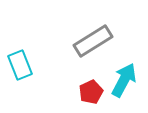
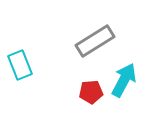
gray rectangle: moved 2 px right
red pentagon: rotated 20 degrees clockwise
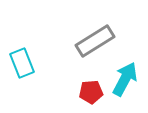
cyan rectangle: moved 2 px right, 2 px up
cyan arrow: moved 1 px right, 1 px up
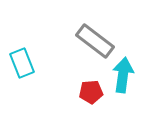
gray rectangle: rotated 69 degrees clockwise
cyan arrow: moved 2 px left, 4 px up; rotated 20 degrees counterclockwise
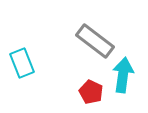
red pentagon: rotated 30 degrees clockwise
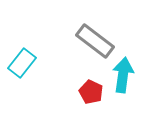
cyan rectangle: rotated 60 degrees clockwise
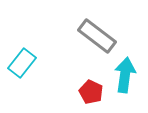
gray rectangle: moved 2 px right, 5 px up
cyan arrow: moved 2 px right
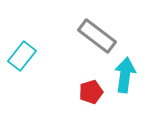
cyan rectangle: moved 7 px up
red pentagon: rotated 30 degrees clockwise
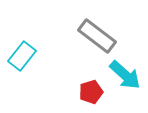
cyan arrow: rotated 124 degrees clockwise
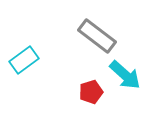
cyan rectangle: moved 2 px right, 4 px down; rotated 16 degrees clockwise
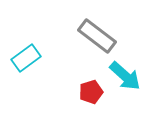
cyan rectangle: moved 2 px right, 2 px up
cyan arrow: moved 1 px down
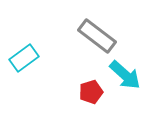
cyan rectangle: moved 2 px left
cyan arrow: moved 1 px up
